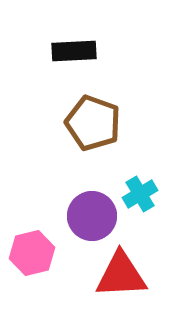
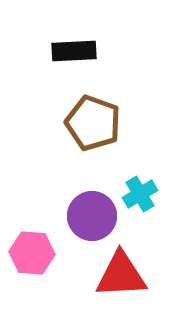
pink hexagon: rotated 18 degrees clockwise
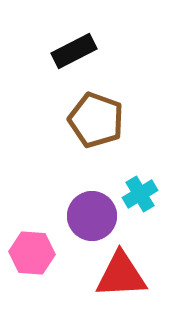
black rectangle: rotated 24 degrees counterclockwise
brown pentagon: moved 3 px right, 3 px up
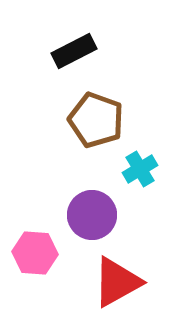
cyan cross: moved 25 px up
purple circle: moved 1 px up
pink hexagon: moved 3 px right
red triangle: moved 4 px left, 7 px down; rotated 26 degrees counterclockwise
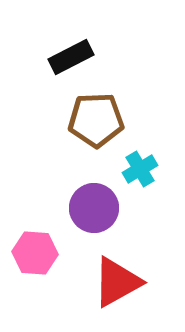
black rectangle: moved 3 px left, 6 px down
brown pentagon: rotated 22 degrees counterclockwise
purple circle: moved 2 px right, 7 px up
